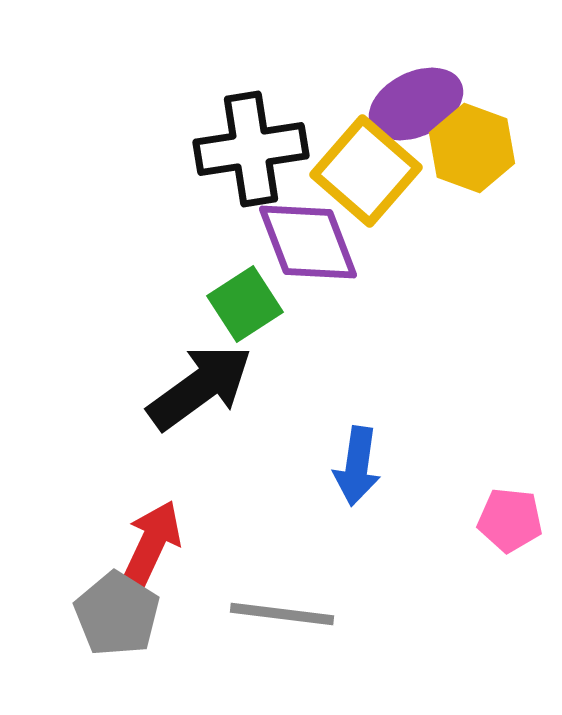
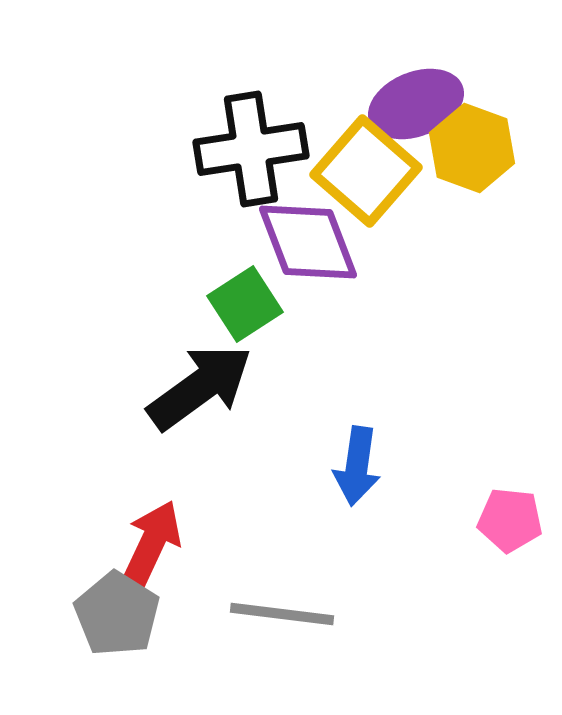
purple ellipse: rotated 4 degrees clockwise
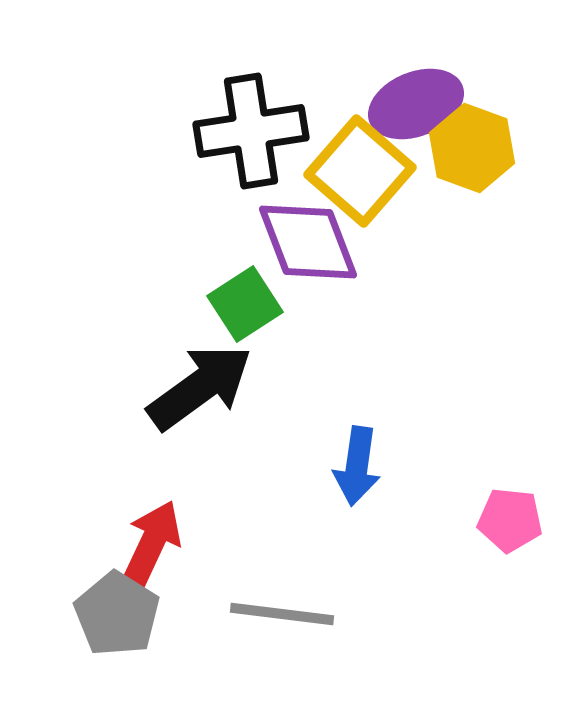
black cross: moved 18 px up
yellow square: moved 6 px left
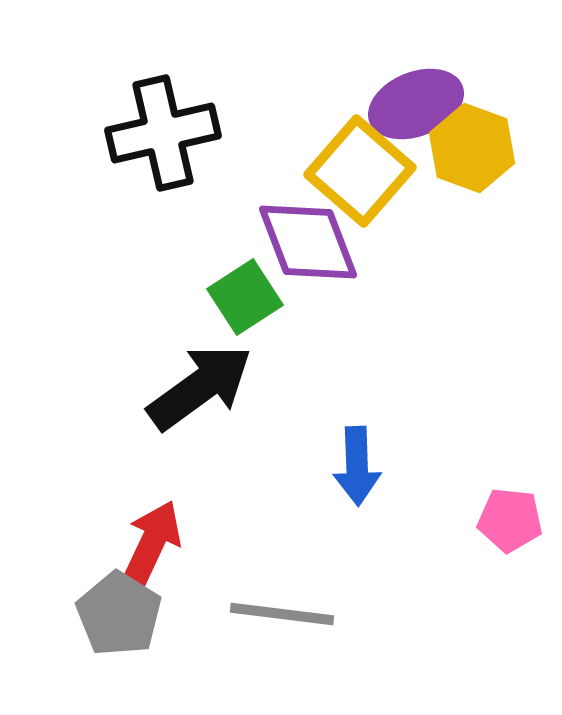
black cross: moved 88 px left, 2 px down; rotated 4 degrees counterclockwise
green square: moved 7 px up
blue arrow: rotated 10 degrees counterclockwise
gray pentagon: moved 2 px right
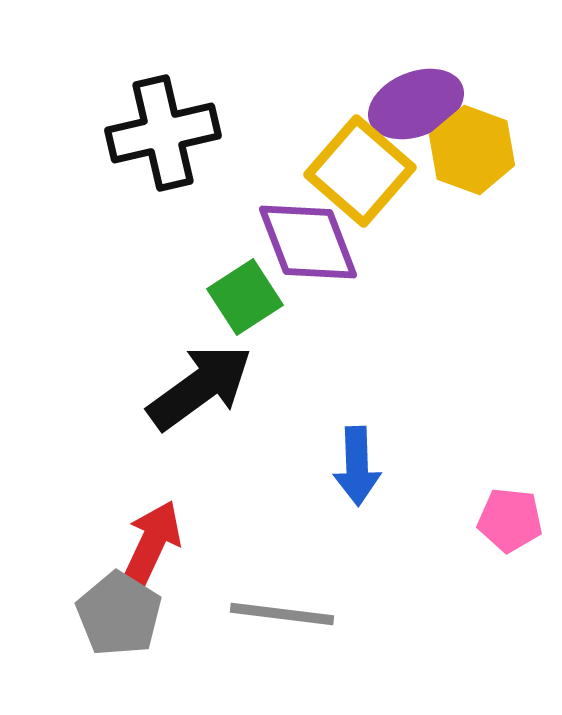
yellow hexagon: moved 2 px down
